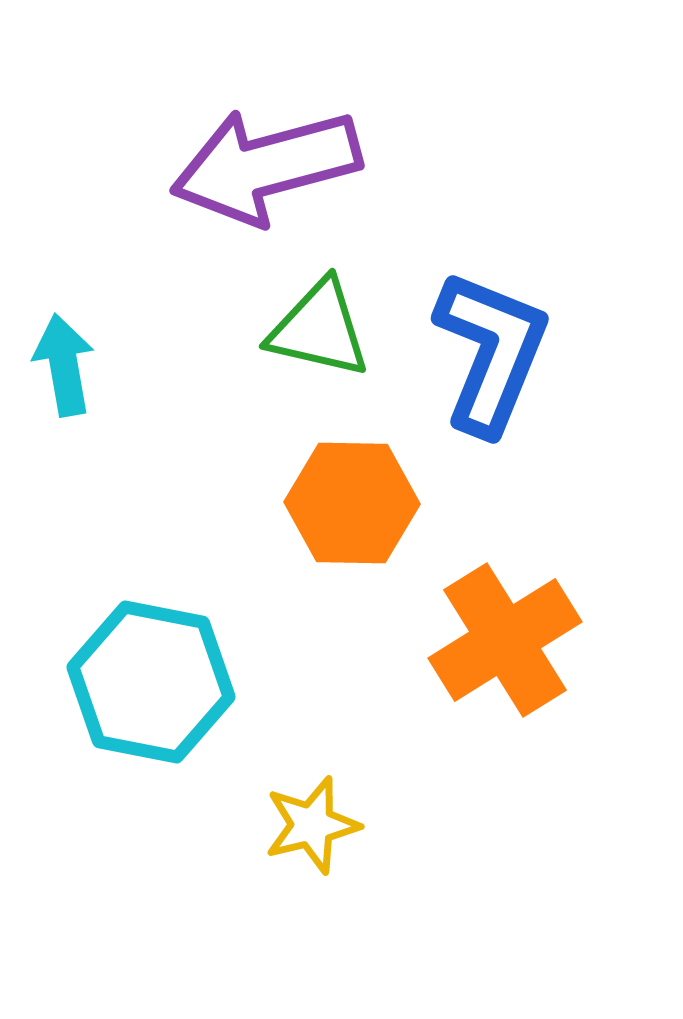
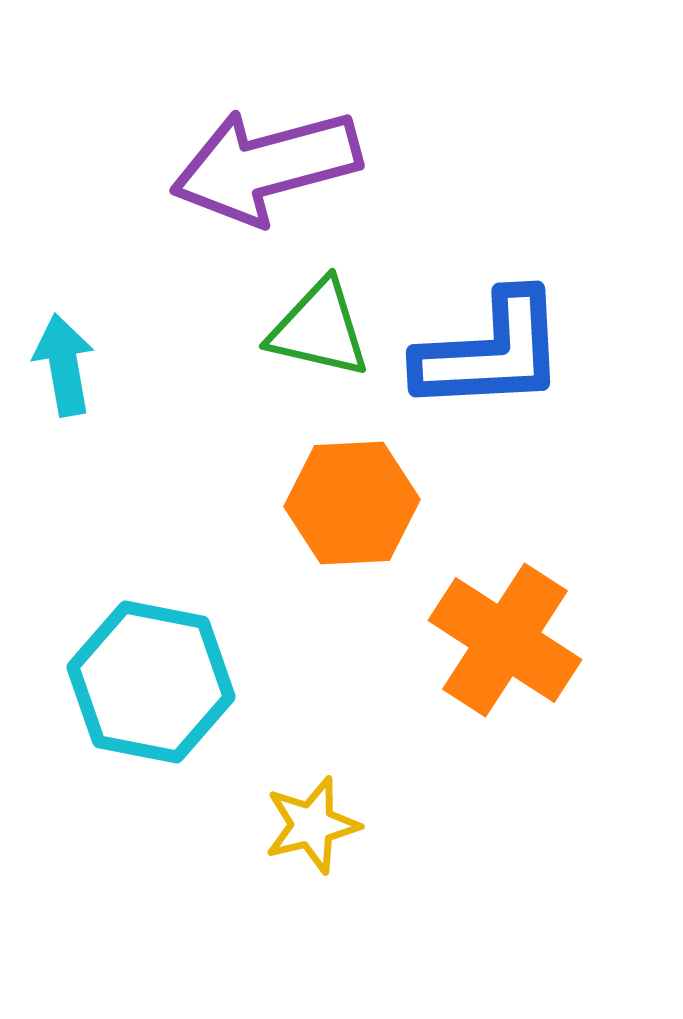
blue L-shape: rotated 65 degrees clockwise
orange hexagon: rotated 4 degrees counterclockwise
orange cross: rotated 25 degrees counterclockwise
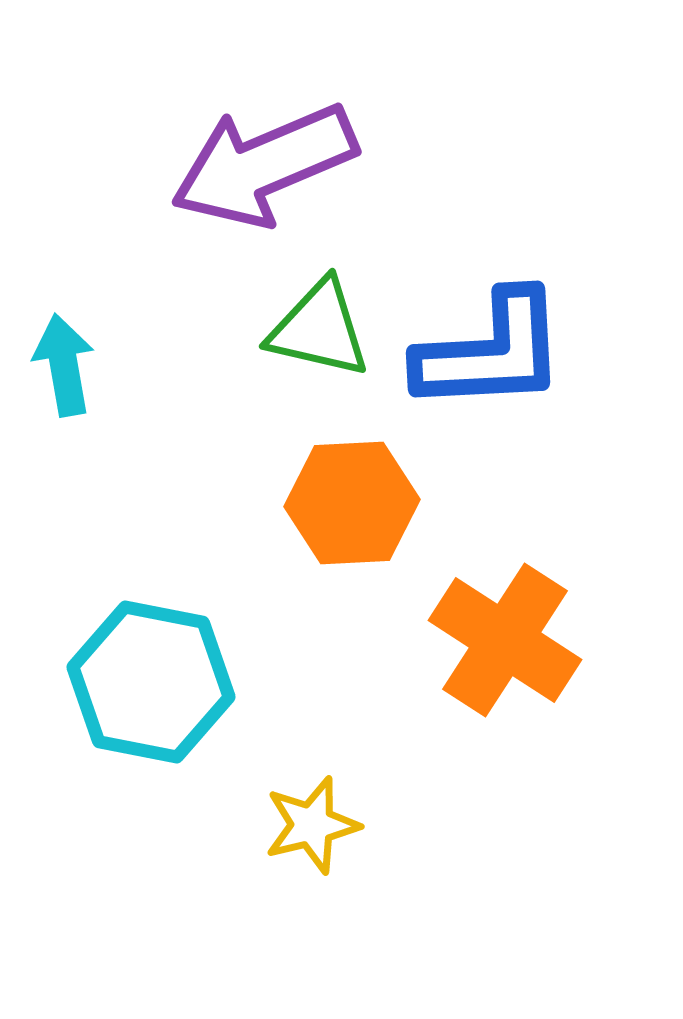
purple arrow: moved 2 px left, 1 px up; rotated 8 degrees counterclockwise
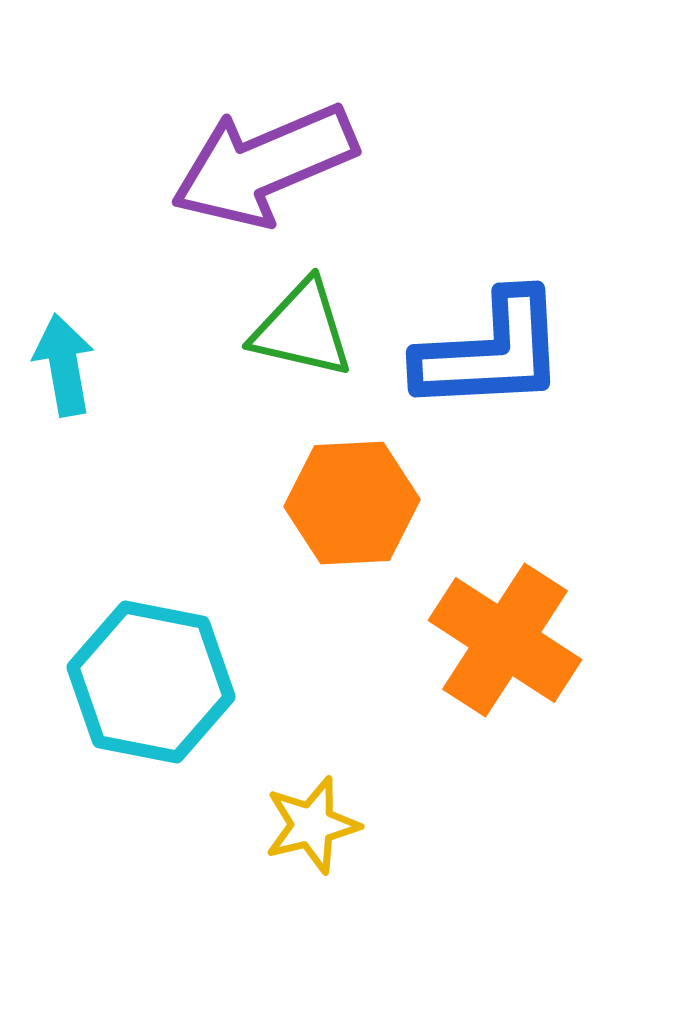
green triangle: moved 17 px left
